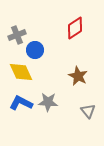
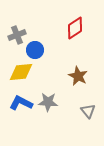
yellow diamond: rotated 70 degrees counterclockwise
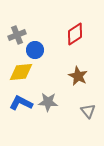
red diamond: moved 6 px down
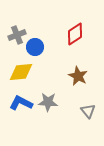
blue circle: moved 3 px up
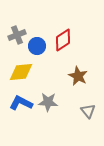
red diamond: moved 12 px left, 6 px down
blue circle: moved 2 px right, 1 px up
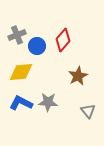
red diamond: rotated 15 degrees counterclockwise
brown star: rotated 18 degrees clockwise
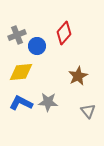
red diamond: moved 1 px right, 7 px up
